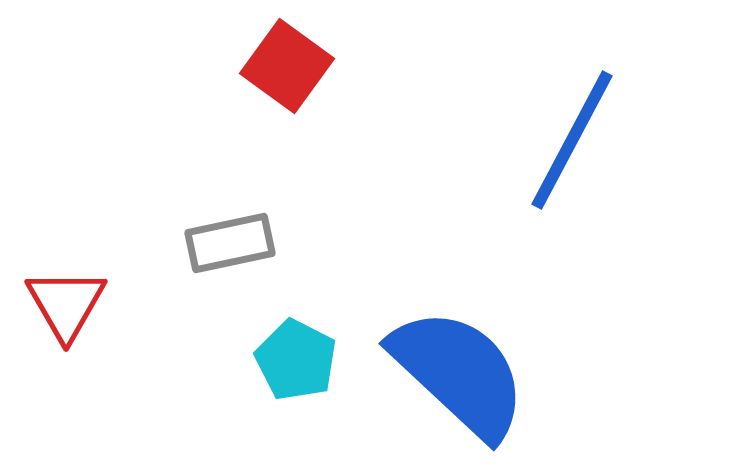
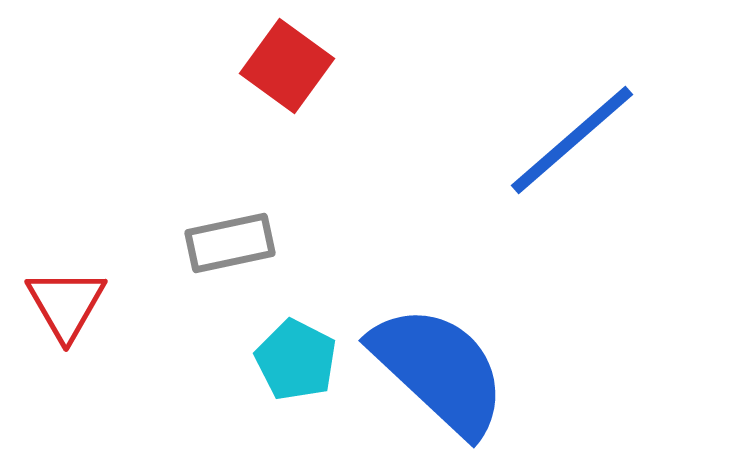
blue line: rotated 21 degrees clockwise
blue semicircle: moved 20 px left, 3 px up
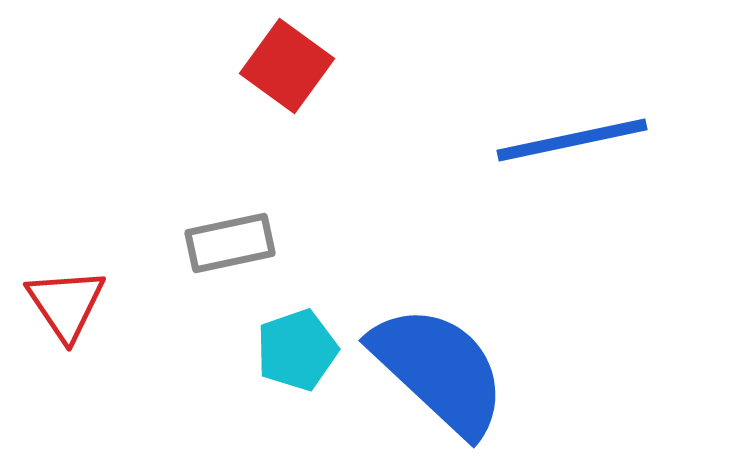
blue line: rotated 29 degrees clockwise
red triangle: rotated 4 degrees counterclockwise
cyan pentagon: moved 1 px right, 10 px up; rotated 26 degrees clockwise
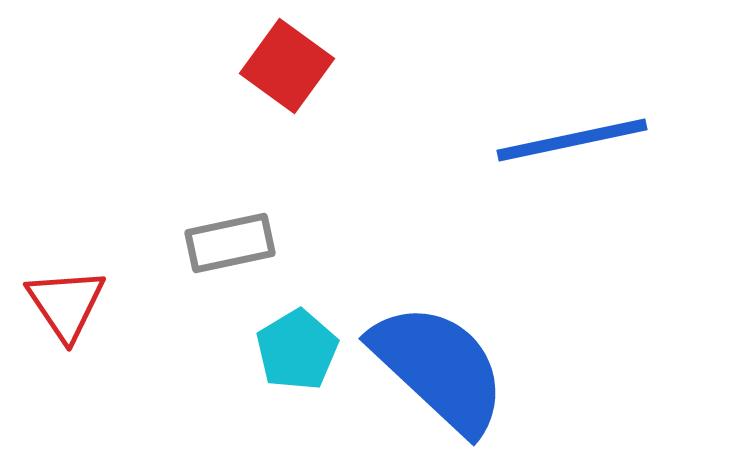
cyan pentagon: rotated 12 degrees counterclockwise
blue semicircle: moved 2 px up
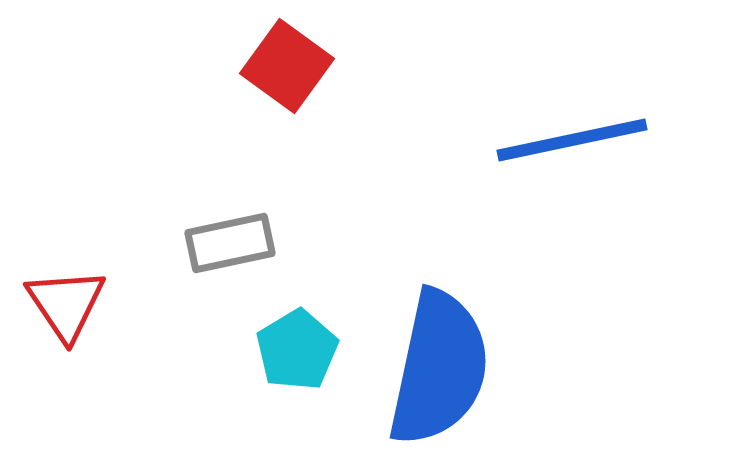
blue semicircle: rotated 59 degrees clockwise
